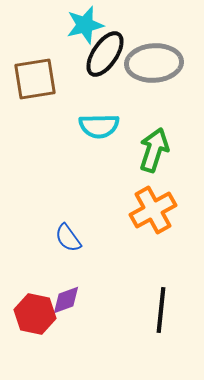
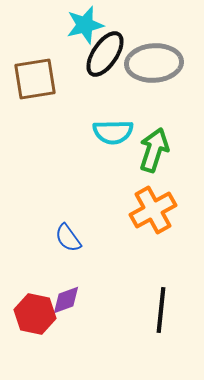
cyan semicircle: moved 14 px right, 6 px down
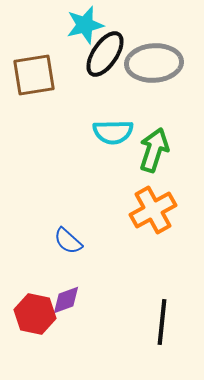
brown square: moved 1 px left, 4 px up
blue semicircle: moved 3 px down; rotated 12 degrees counterclockwise
black line: moved 1 px right, 12 px down
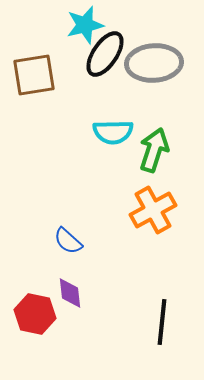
purple diamond: moved 4 px right, 7 px up; rotated 76 degrees counterclockwise
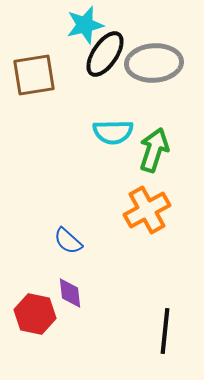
orange cross: moved 6 px left
black line: moved 3 px right, 9 px down
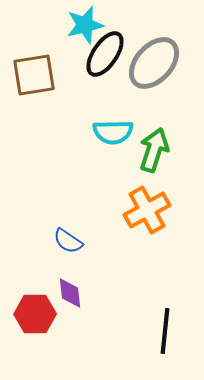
gray ellipse: rotated 44 degrees counterclockwise
blue semicircle: rotated 8 degrees counterclockwise
red hexagon: rotated 12 degrees counterclockwise
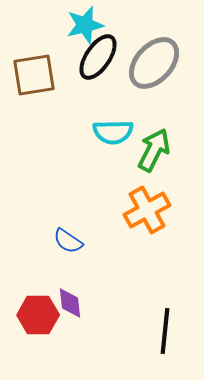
black ellipse: moved 7 px left, 3 px down
green arrow: rotated 9 degrees clockwise
purple diamond: moved 10 px down
red hexagon: moved 3 px right, 1 px down
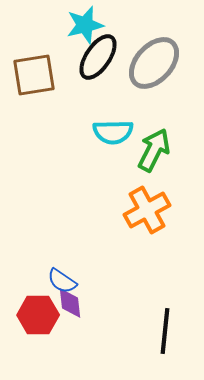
blue semicircle: moved 6 px left, 40 px down
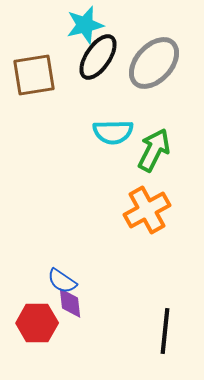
red hexagon: moved 1 px left, 8 px down
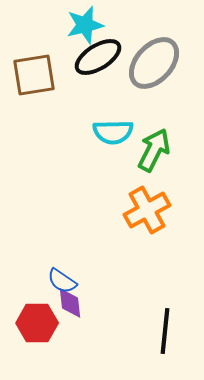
black ellipse: rotated 24 degrees clockwise
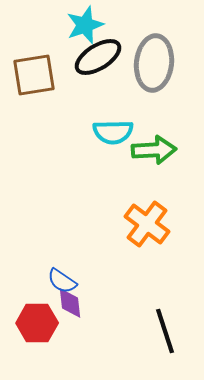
cyan star: rotated 6 degrees counterclockwise
gray ellipse: rotated 36 degrees counterclockwise
green arrow: rotated 60 degrees clockwise
orange cross: moved 14 px down; rotated 24 degrees counterclockwise
black line: rotated 24 degrees counterclockwise
